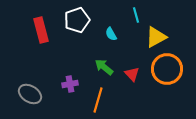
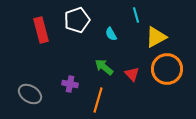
purple cross: rotated 21 degrees clockwise
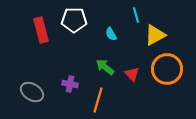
white pentagon: moved 3 px left; rotated 20 degrees clockwise
yellow triangle: moved 1 px left, 2 px up
green arrow: moved 1 px right
gray ellipse: moved 2 px right, 2 px up
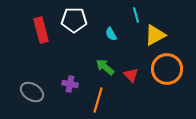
red triangle: moved 1 px left, 1 px down
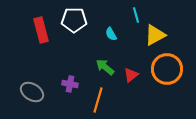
red triangle: rotated 35 degrees clockwise
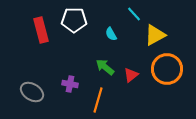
cyan line: moved 2 px left, 1 px up; rotated 28 degrees counterclockwise
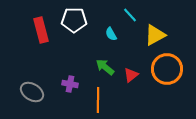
cyan line: moved 4 px left, 1 px down
orange line: rotated 15 degrees counterclockwise
